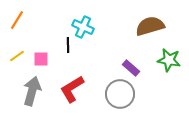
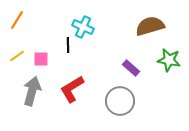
gray circle: moved 7 px down
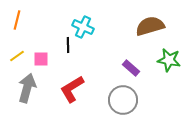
orange line: rotated 18 degrees counterclockwise
gray arrow: moved 5 px left, 3 px up
gray circle: moved 3 px right, 1 px up
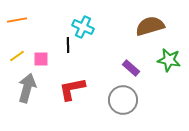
orange line: rotated 66 degrees clockwise
red L-shape: rotated 20 degrees clockwise
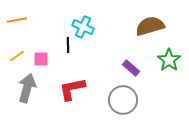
green star: rotated 25 degrees clockwise
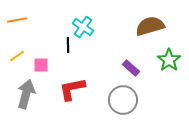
cyan cross: rotated 10 degrees clockwise
pink square: moved 6 px down
gray arrow: moved 1 px left, 6 px down
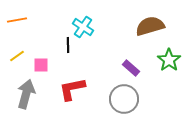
gray circle: moved 1 px right, 1 px up
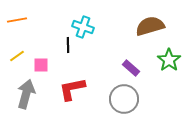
cyan cross: rotated 15 degrees counterclockwise
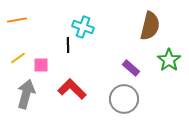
brown semicircle: rotated 120 degrees clockwise
yellow line: moved 1 px right, 2 px down
red L-shape: rotated 56 degrees clockwise
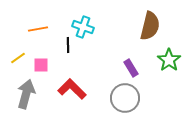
orange line: moved 21 px right, 9 px down
purple rectangle: rotated 18 degrees clockwise
gray circle: moved 1 px right, 1 px up
